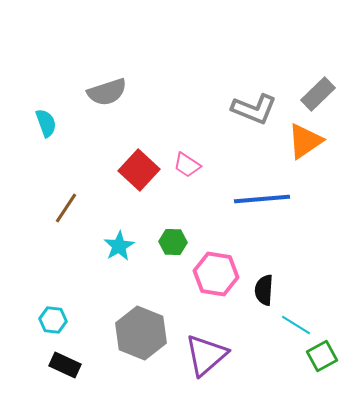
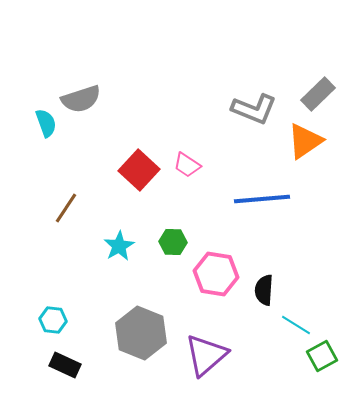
gray semicircle: moved 26 px left, 7 px down
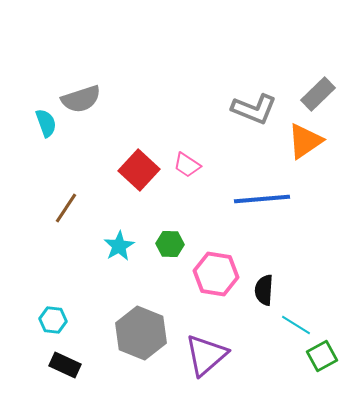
green hexagon: moved 3 px left, 2 px down
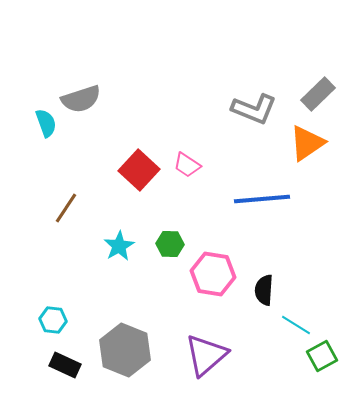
orange triangle: moved 2 px right, 2 px down
pink hexagon: moved 3 px left
gray hexagon: moved 16 px left, 17 px down
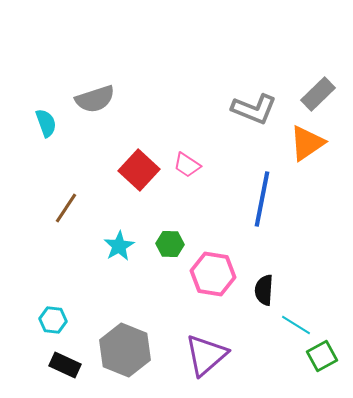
gray semicircle: moved 14 px right
blue line: rotated 74 degrees counterclockwise
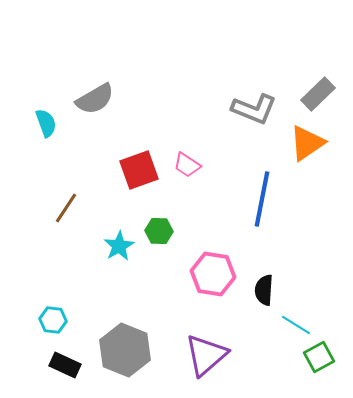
gray semicircle: rotated 12 degrees counterclockwise
red square: rotated 27 degrees clockwise
green hexagon: moved 11 px left, 13 px up
green square: moved 3 px left, 1 px down
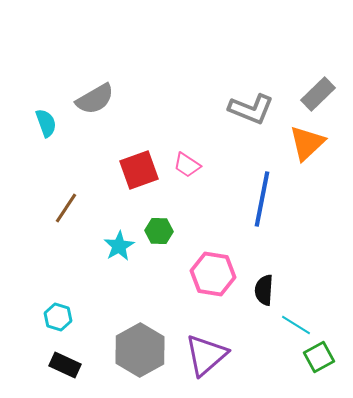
gray L-shape: moved 3 px left
orange triangle: rotated 9 degrees counterclockwise
cyan hexagon: moved 5 px right, 3 px up; rotated 12 degrees clockwise
gray hexagon: moved 15 px right; rotated 9 degrees clockwise
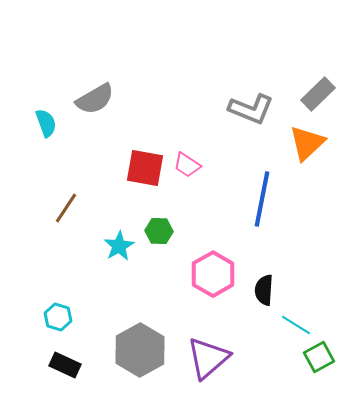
red square: moved 6 px right, 2 px up; rotated 30 degrees clockwise
pink hexagon: rotated 21 degrees clockwise
purple triangle: moved 2 px right, 3 px down
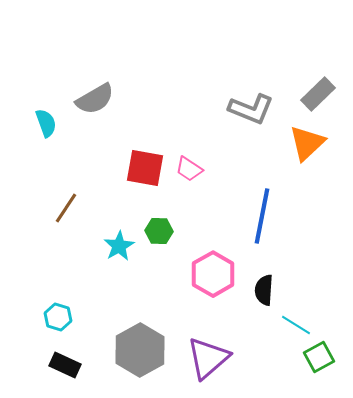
pink trapezoid: moved 2 px right, 4 px down
blue line: moved 17 px down
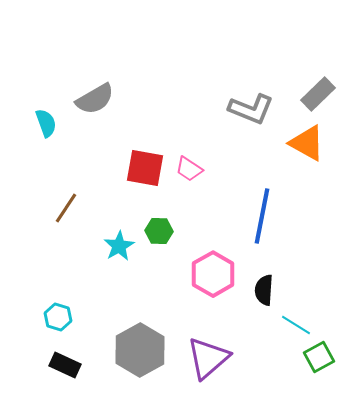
orange triangle: rotated 48 degrees counterclockwise
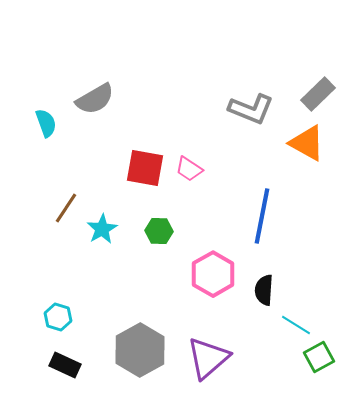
cyan star: moved 17 px left, 17 px up
